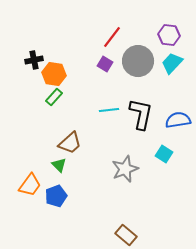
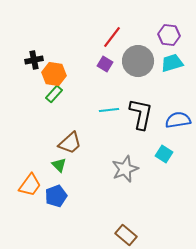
cyan trapezoid: rotated 30 degrees clockwise
green rectangle: moved 3 px up
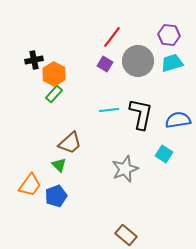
orange hexagon: rotated 20 degrees clockwise
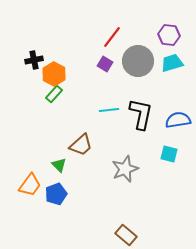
brown trapezoid: moved 11 px right, 2 px down
cyan square: moved 5 px right; rotated 18 degrees counterclockwise
blue pentagon: moved 2 px up
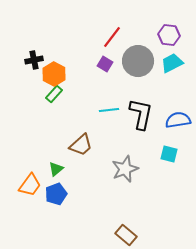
cyan trapezoid: rotated 10 degrees counterclockwise
green triangle: moved 3 px left, 4 px down; rotated 35 degrees clockwise
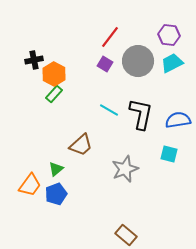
red line: moved 2 px left
cyan line: rotated 36 degrees clockwise
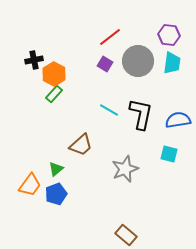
red line: rotated 15 degrees clockwise
cyan trapezoid: rotated 125 degrees clockwise
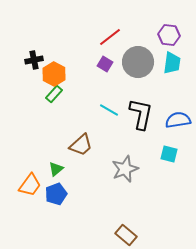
gray circle: moved 1 px down
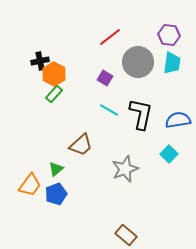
black cross: moved 6 px right, 1 px down
purple square: moved 14 px down
cyan square: rotated 30 degrees clockwise
